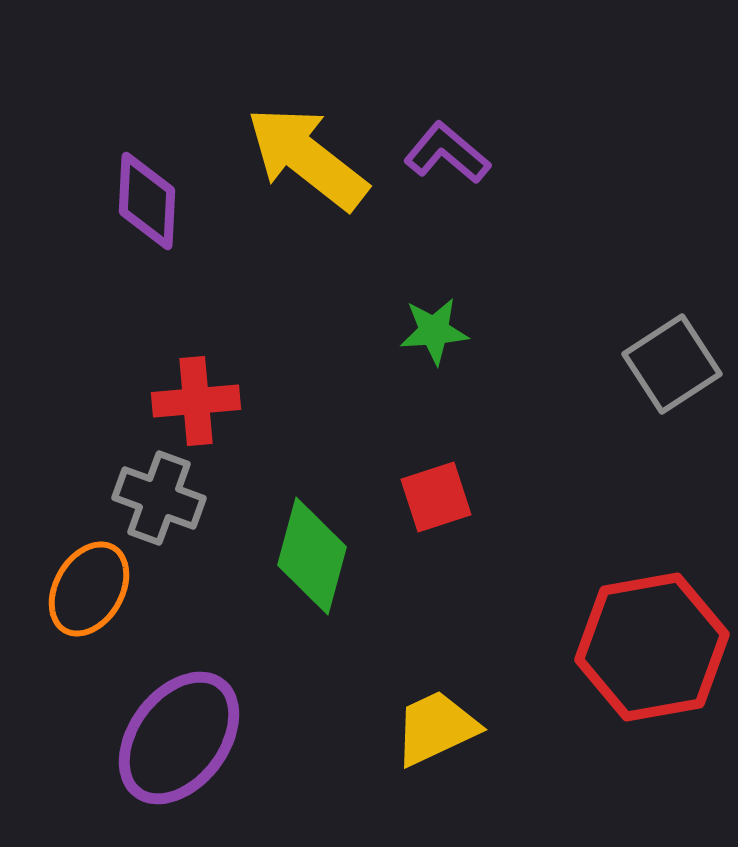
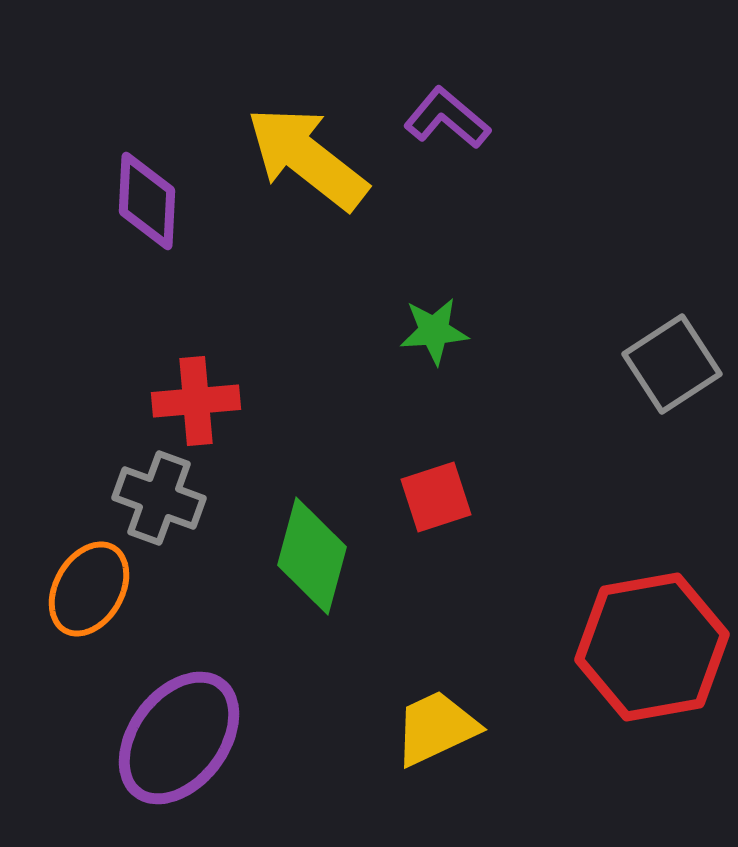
purple L-shape: moved 35 px up
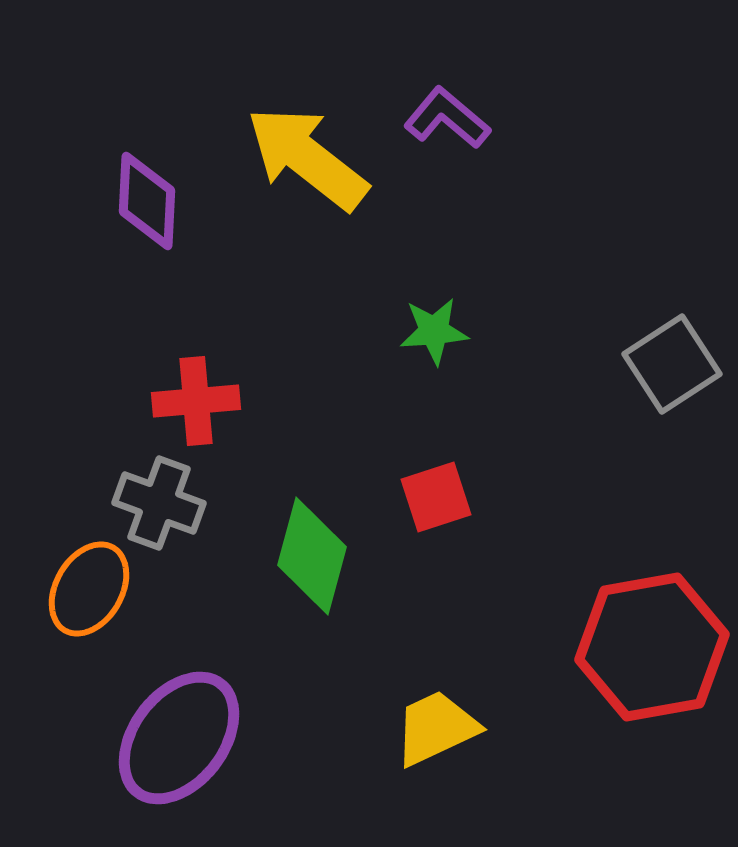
gray cross: moved 5 px down
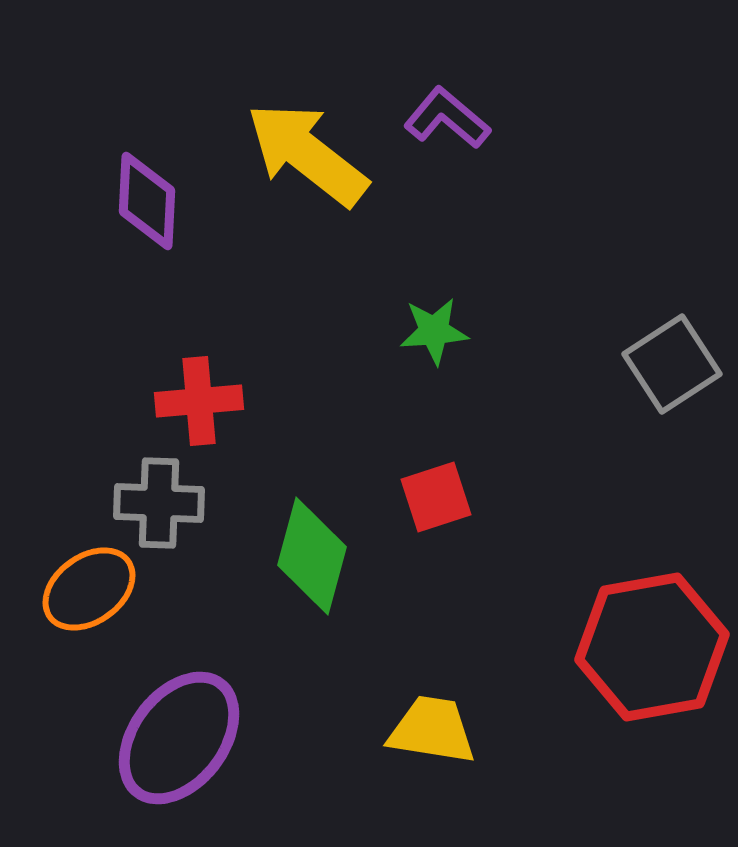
yellow arrow: moved 4 px up
red cross: moved 3 px right
gray cross: rotated 18 degrees counterclockwise
orange ellipse: rotated 24 degrees clockwise
yellow trapezoid: moved 4 px left, 2 px down; rotated 34 degrees clockwise
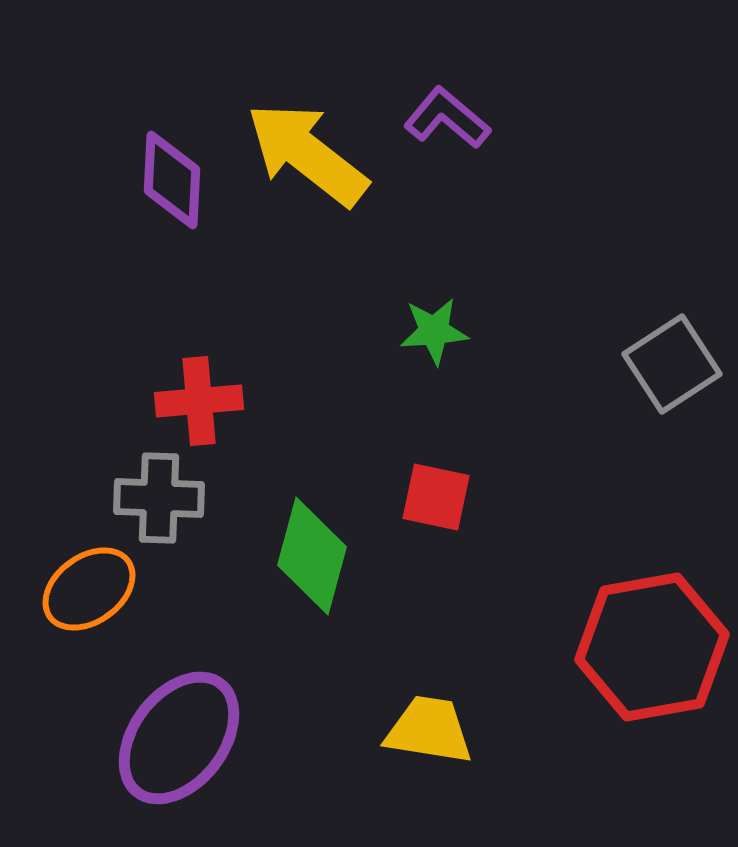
purple diamond: moved 25 px right, 21 px up
red square: rotated 30 degrees clockwise
gray cross: moved 5 px up
yellow trapezoid: moved 3 px left
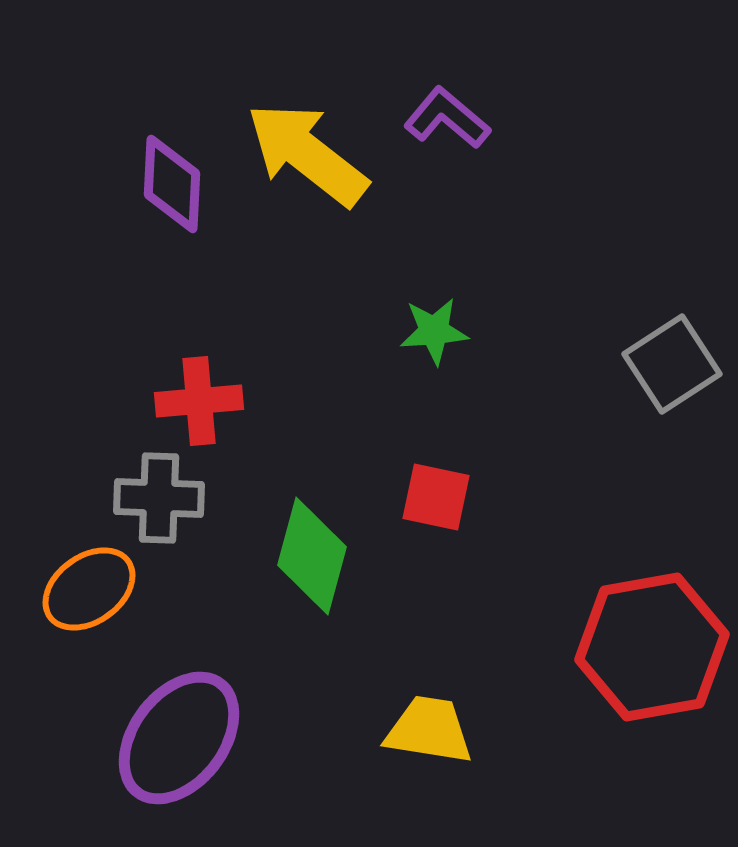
purple diamond: moved 4 px down
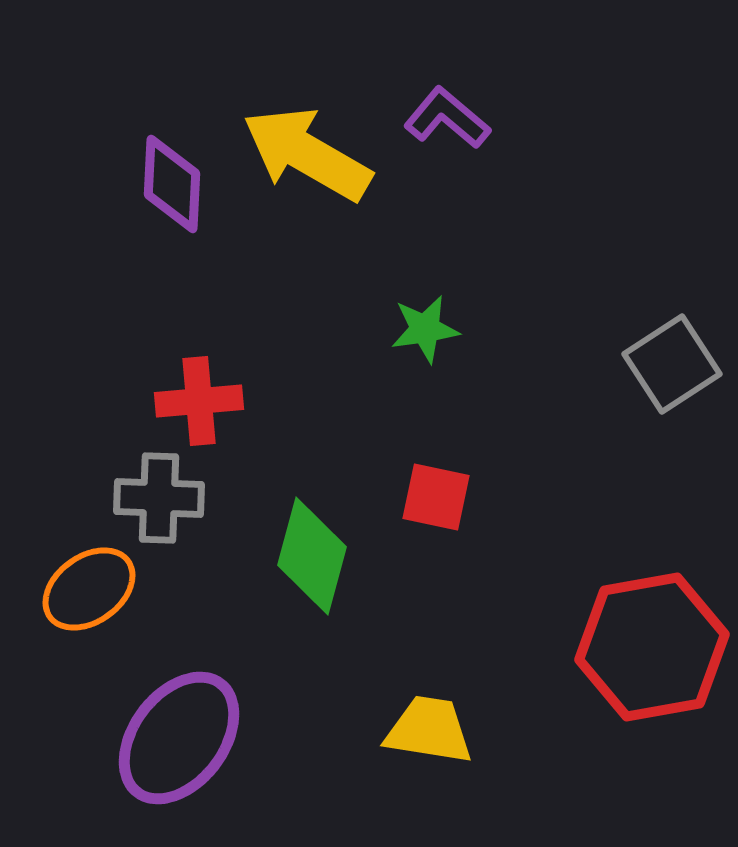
yellow arrow: rotated 8 degrees counterclockwise
green star: moved 9 px left, 2 px up; rotated 4 degrees counterclockwise
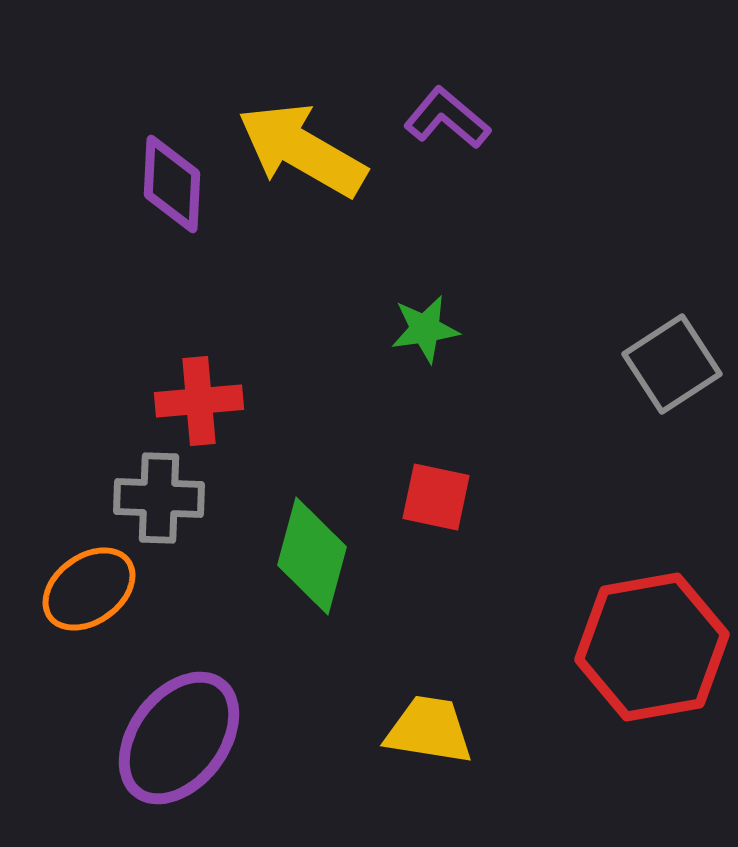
yellow arrow: moved 5 px left, 4 px up
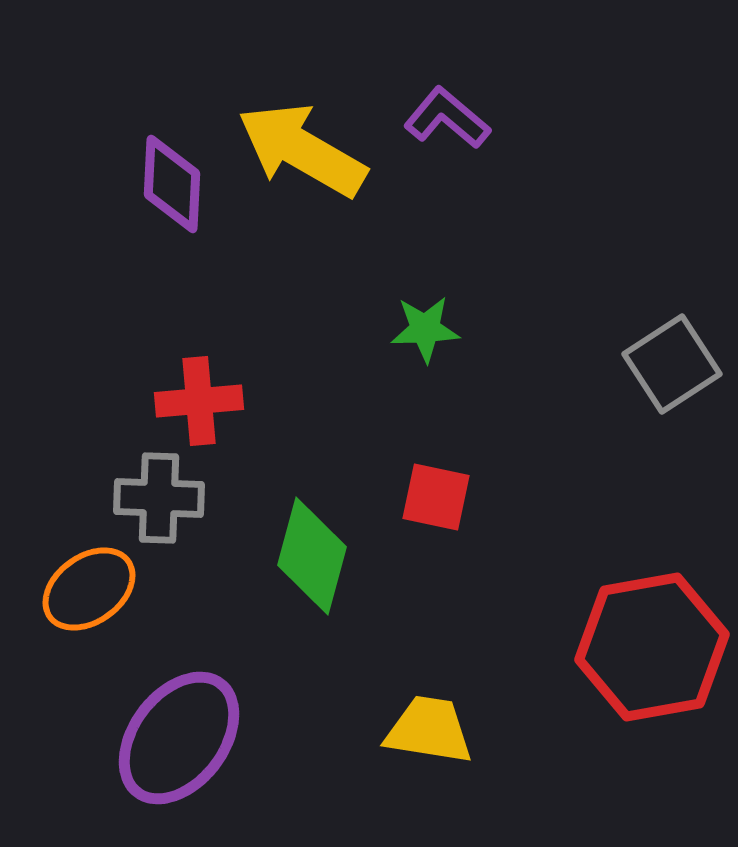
green star: rotated 6 degrees clockwise
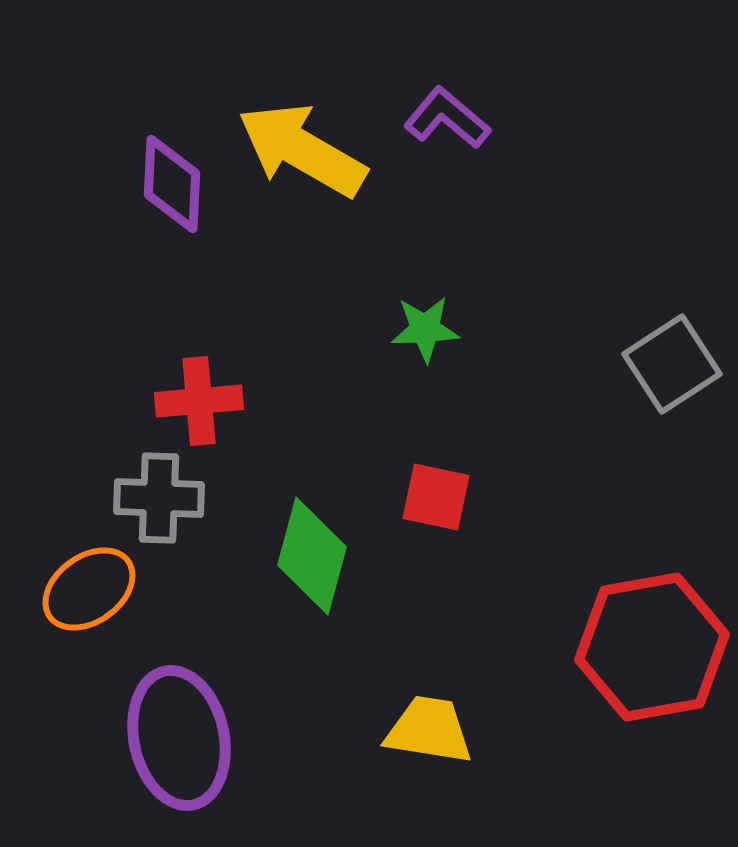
purple ellipse: rotated 49 degrees counterclockwise
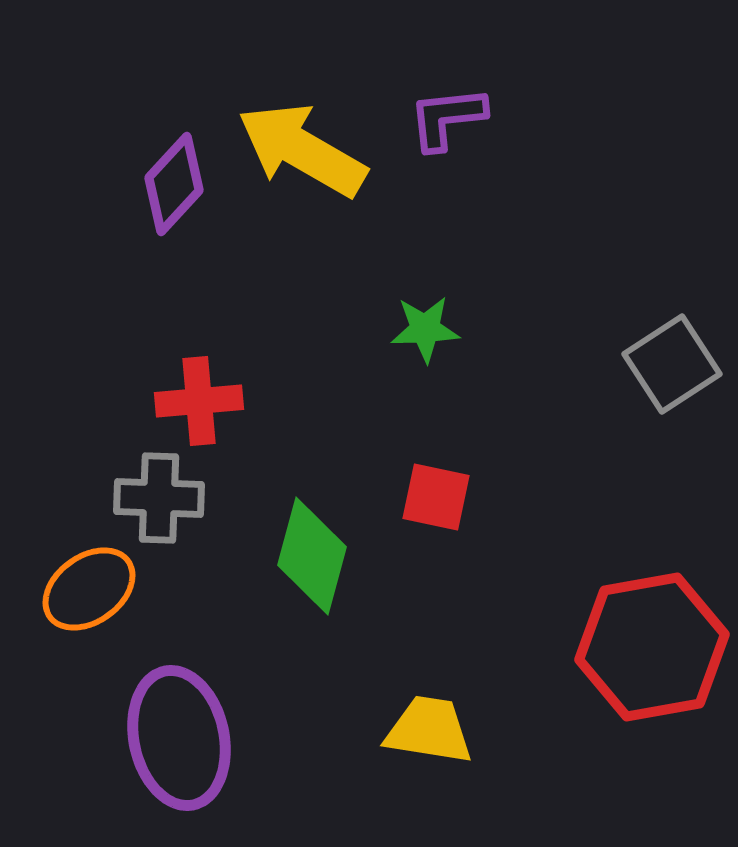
purple L-shape: rotated 46 degrees counterclockwise
purple diamond: moved 2 px right; rotated 40 degrees clockwise
